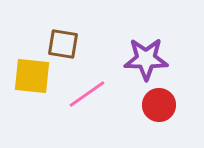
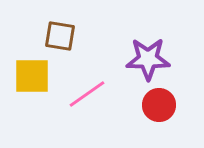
brown square: moved 3 px left, 8 px up
purple star: moved 2 px right
yellow square: rotated 6 degrees counterclockwise
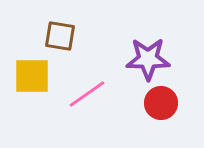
red circle: moved 2 px right, 2 px up
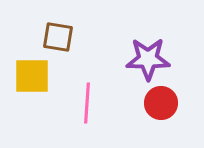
brown square: moved 2 px left, 1 px down
pink line: moved 9 px down; rotated 51 degrees counterclockwise
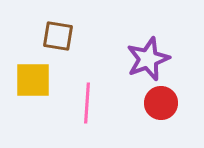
brown square: moved 1 px up
purple star: rotated 21 degrees counterclockwise
yellow square: moved 1 px right, 4 px down
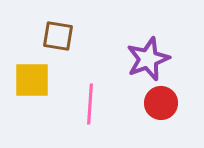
yellow square: moved 1 px left
pink line: moved 3 px right, 1 px down
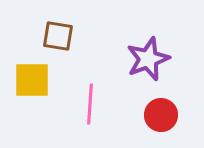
red circle: moved 12 px down
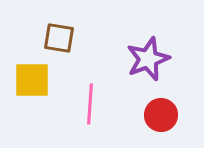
brown square: moved 1 px right, 2 px down
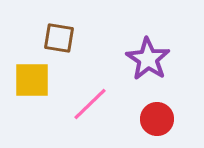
purple star: rotated 18 degrees counterclockwise
pink line: rotated 42 degrees clockwise
red circle: moved 4 px left, 4 px down
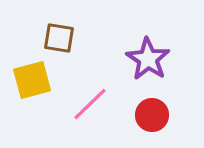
yellow square: rotated 15 degrees counterclockwise
red circle: moved 5 px left, 4 px up
